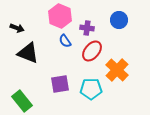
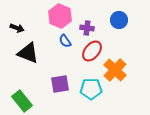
orange cross: moved 2 px left
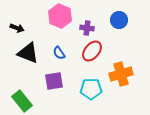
blue semicircle: moved 6 px left, 12 px down
orange cross: moved 6 px right, 4 px down; rotated 30 degrees clockwise
purple square: moved 6 px left, 3 px up
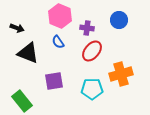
blue semicircle: moved 1 px left, 11 px up
cyan pentagon: moved 1 px right
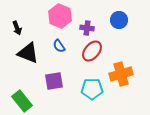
black arrow: rotated 48 degrees clockwise
blue semicircle: moved 1 px right, 4 px down
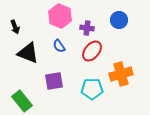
black arrow: moved 2 px left, 1 px up
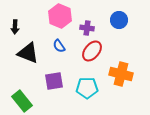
black arrow: rotated 24 degrees clockwise
orange cross: rotated 30 degrees clockwise
cyan pentagon: moved 5 px left, 1 px up
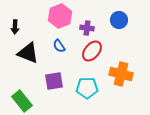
pink hexagon: rotated 15 degrees clockwise
